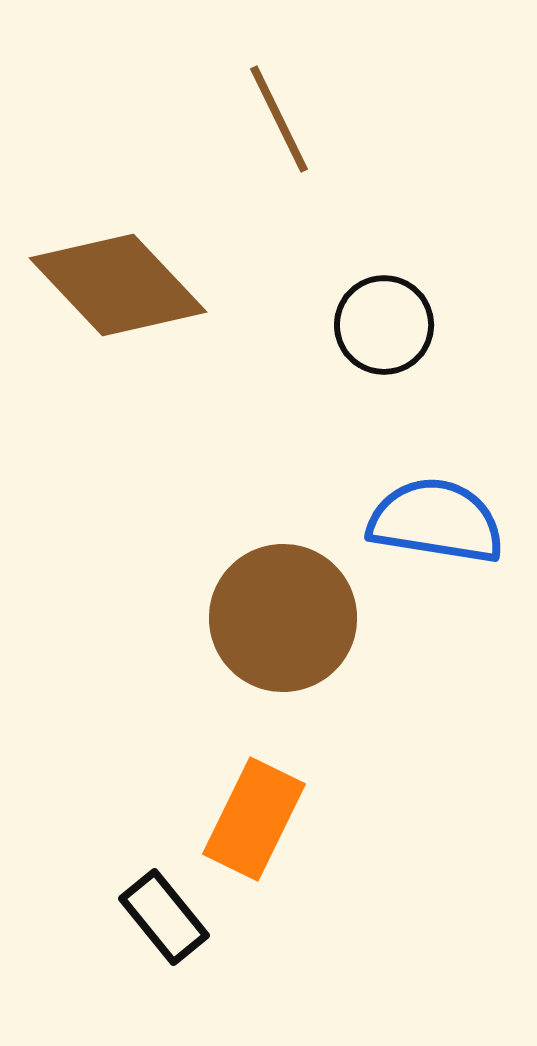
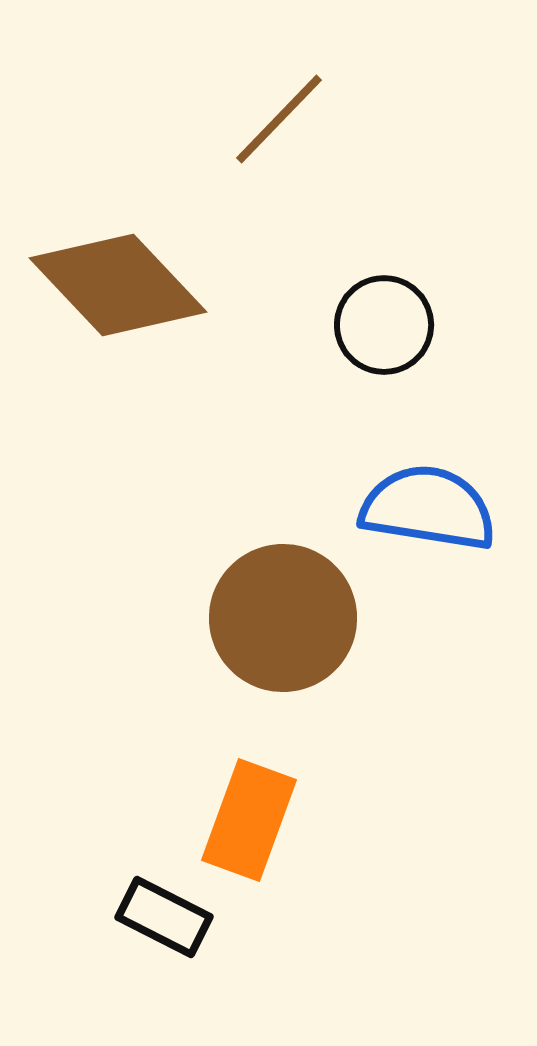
brown line: rotated 70 degrees clockwise
blue semicircle: moved 8 px left, 13 px up
orange rectangle: moved 5 px left, 1 px down; rotated 6 degrees counterclockwise
black rectangle: rotated 24 degrees counterclockwise
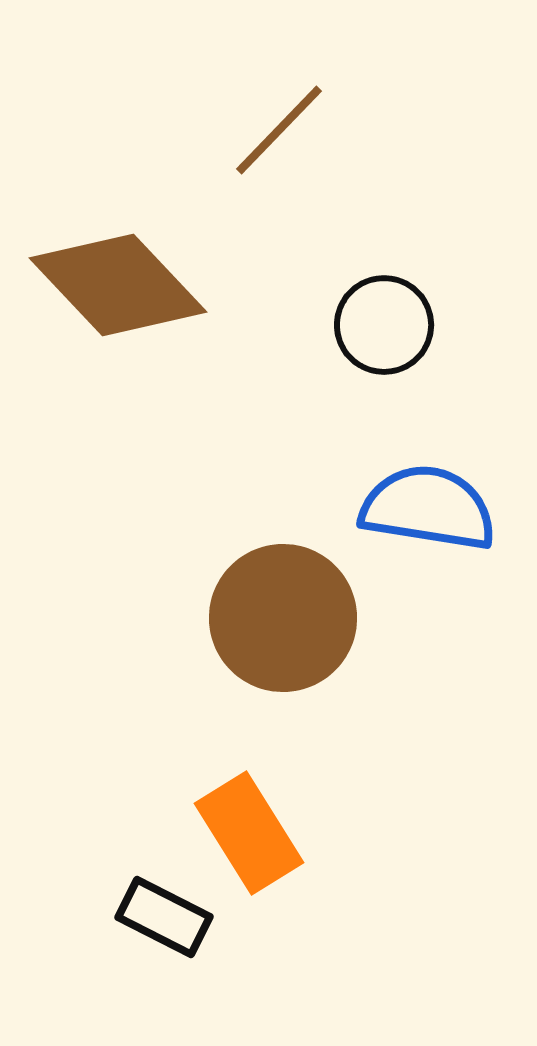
brown line: moved 11 px down
orange rectangle: moved 13 px down; rotated 52 degrees counterclockwise
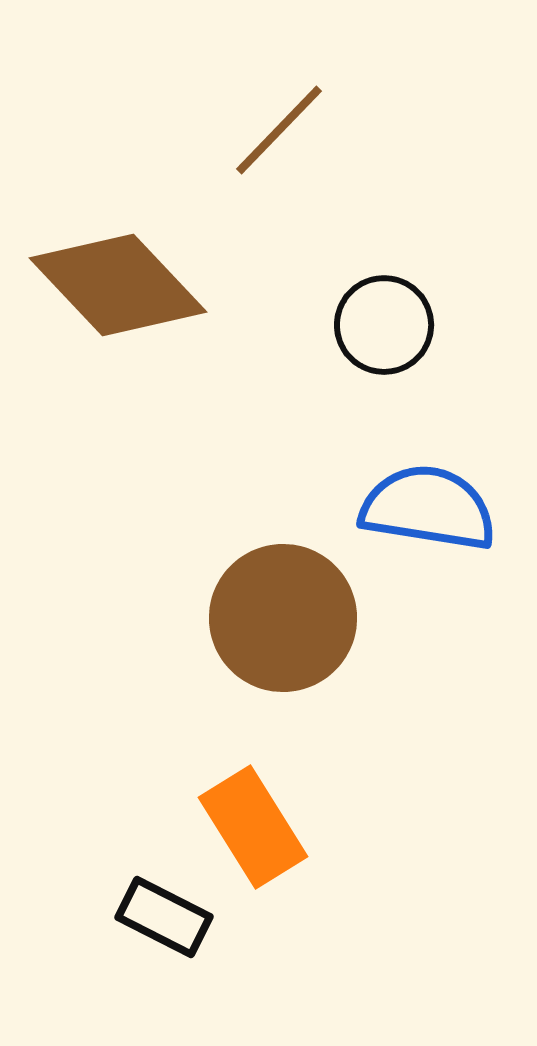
orange rectangle: moved 4 px right, 6 px up
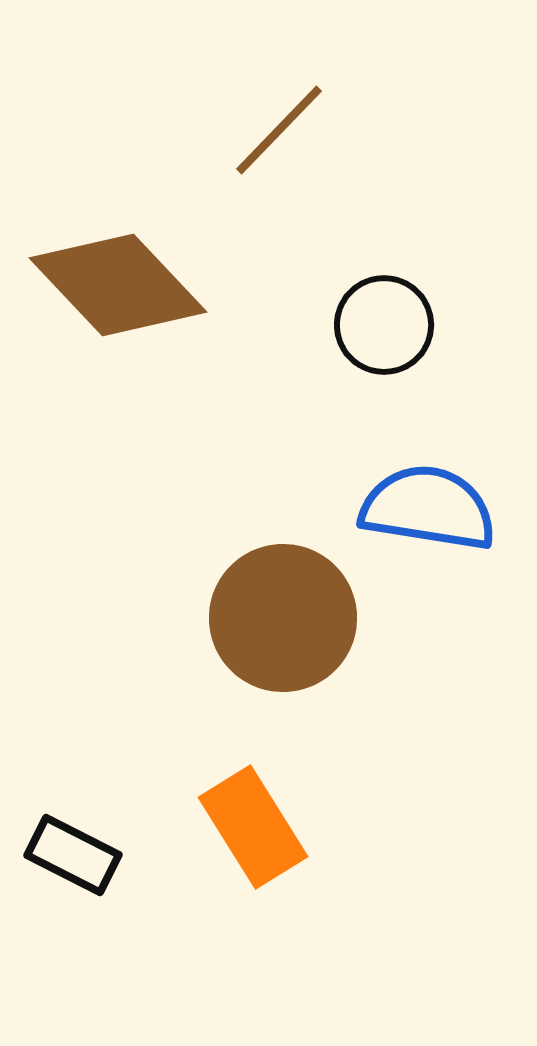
black rectangle: moved 91 px left, 62 px up
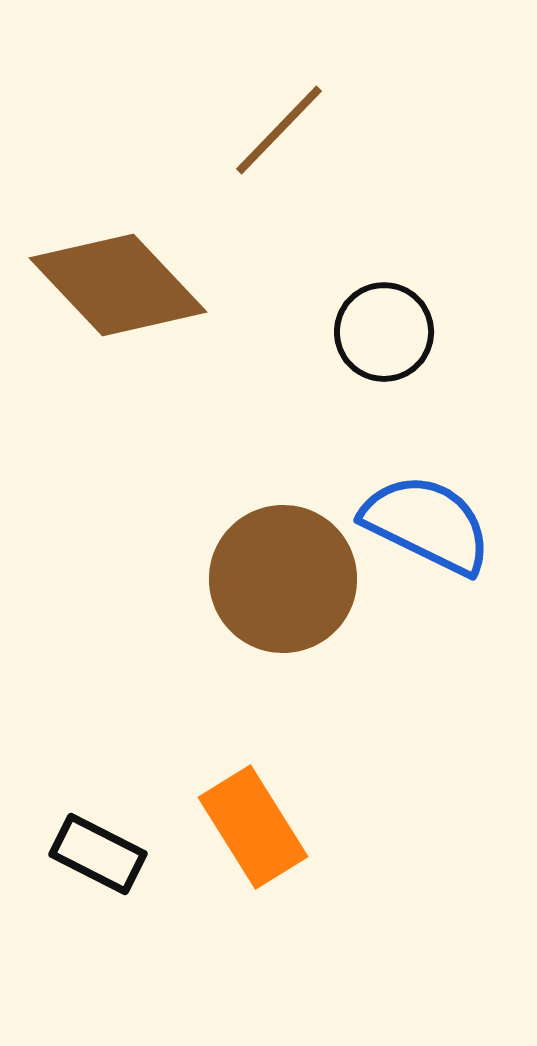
black circle: moved 7 px down
blue semicircle: moved 1 px left, 16 px down; rotated 17 degrees clockwise
brown circle: moved 39 px up
black rectangle: moved 25 px right, 1 px up
